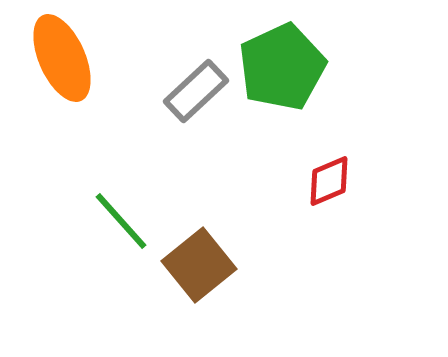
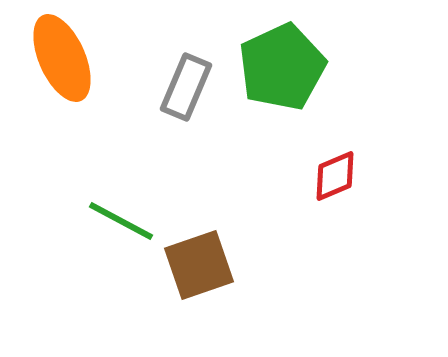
gray rectangle: moved 10 px left, 4 px up; rotated 24 degrees counterclockwise
red diamond: moved 6 px right, 5 px up
green line: rotated 20 degrees counterclockwise
brown square: rotated 20 degrees clockwise
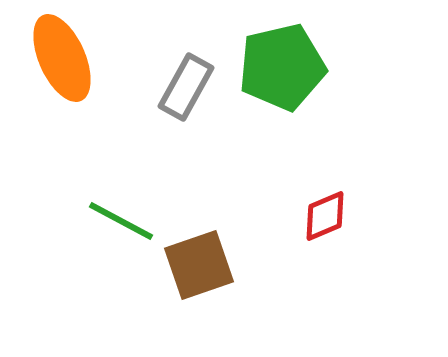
green pentagon: rotated 12 degrees clockwise
gray rectangle: rotated 6 degrees clockwise
red diamond: moved 10 px left, 40 px down
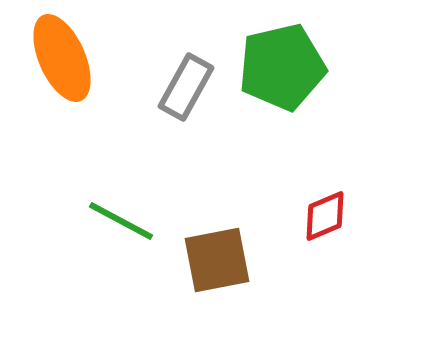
brown square: moved 18 px right, 5 px up; rotated 8 degrees clockwise
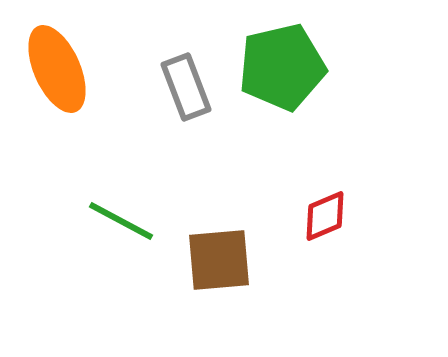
orange ellipse: moved 5 px left, 11 px down
gray rectangle: rotated 50 degrees counterclockwise
brown square: moved 2 px right; rotated 6 degrees clockwise
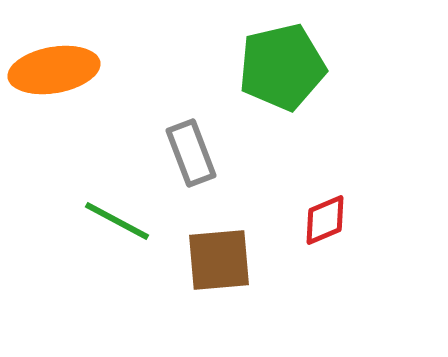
orange ellipse: moved 3 px left, 1 px down; rotated 76 degrees counterclockwise
gray rectangle: moved 5 px right, 66 px down
red diamond: moved 4 px down
green line: moved 4 px left
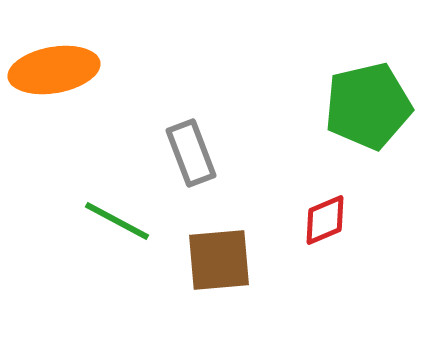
green pentagon: moved 86 px right, 39 px down
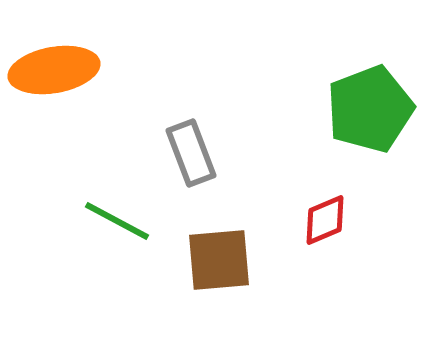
green pentagon: moved 2 px right, 3 px down; rotated 8 degrees counterclockwise
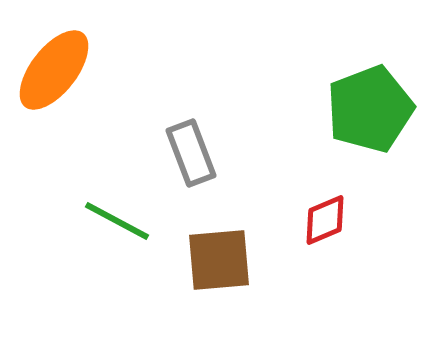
orange ellipse: rotated 42 degrees counterclockwise
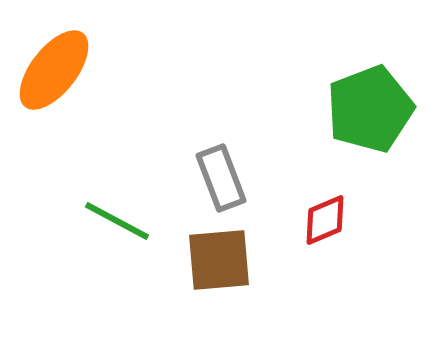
gray rectangle: moved 30 px right, 25 px down
